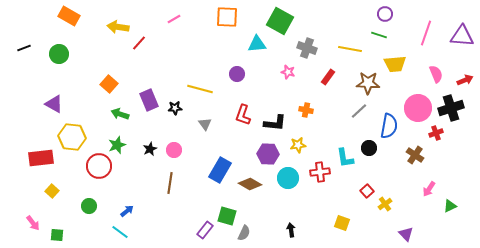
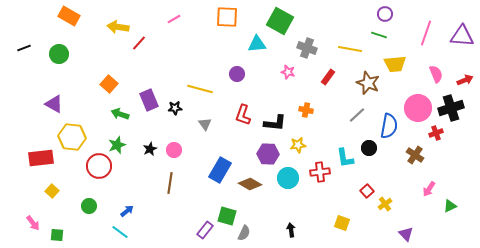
brown star at (368, 83): rotated 20 degrees clockwise
gray line at (359, 111): moved 2 px left, 4 px down
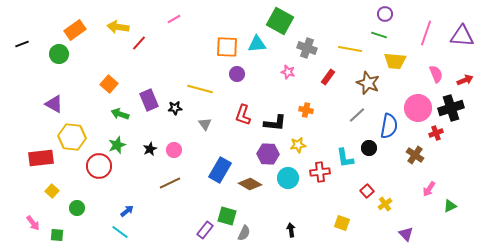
orange rectangle at (69, 16): moved 6 px right, 14 px down; rotated 65 degrees counterclockwise
orange square at (227, 17): moved 30 px down
black line at (24, 48): moved 2 px left, 4 px up
yellow trapezoid at (395, 64): moved 3 px up; rotated 10 degrees clockwise
brown line at (170, 183): rotated 55 degrees clockwise
green circle at (89, 206): moved 12 px left, 2 px down
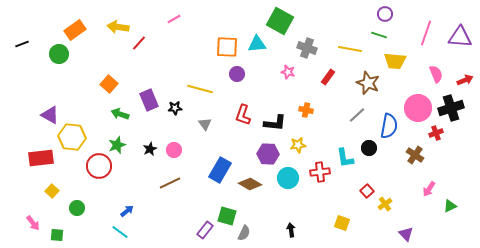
purple triangle at (462, 36): moved 2 px left, 1 px down
purple triangle at (54, 104): moved 4 px left, 11 px down
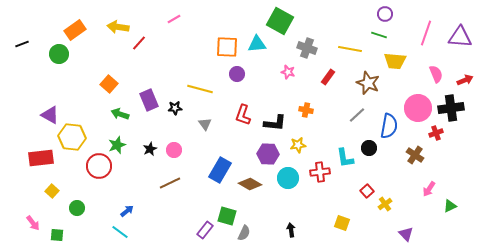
black cross at (451, 108): rotated 10 degrees clockwise
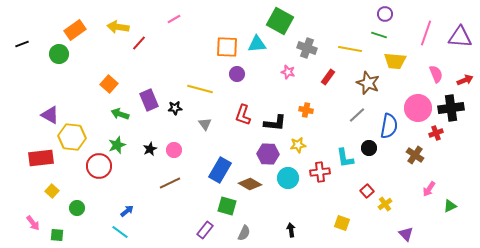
green square at (227, 216): moved 10 px up
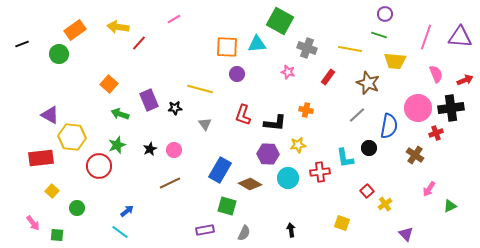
pink line at (426, 33): moved 4 px down
purple rectangle at (205, 230): rotated 42 degrees clockwise
